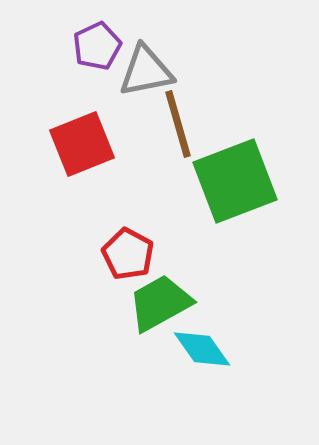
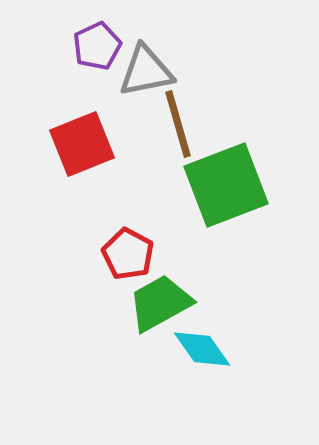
green square: moved 9 px left, 4 px down
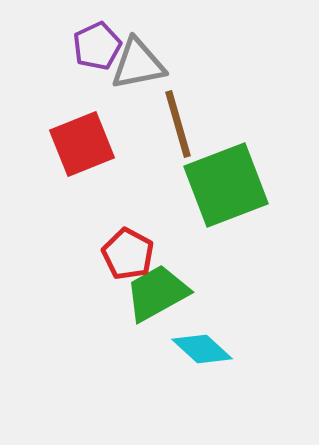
gray triangle: moved 8 px left, 7 px up
green trapezoid: moved 3 px left, 10 px up
cyan diamond: rotated 12 degrees counterclockwise
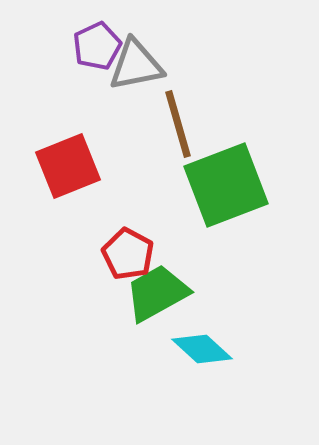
gray triangle: moved 2 px left, 1 px down
red square: moved 14 px left, 22 px down
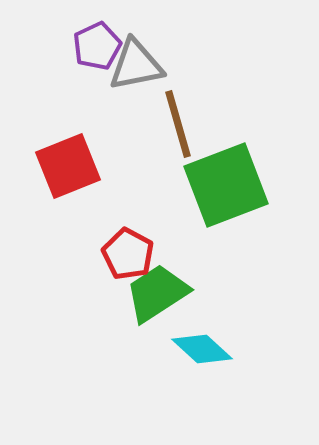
green trapezoid: rotated 4 degrees counterclockwise
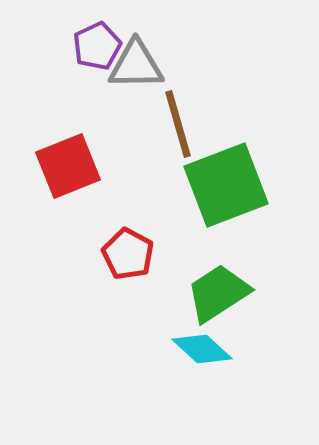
gray triangle: rotated 10 degrees clockwise
green trapezoid: moved 61 px right
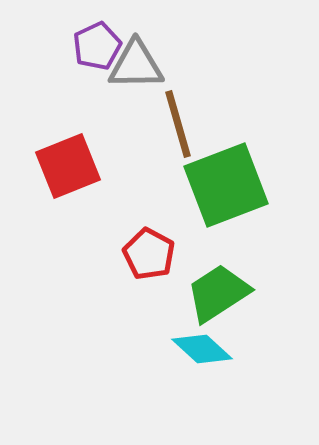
red pentagon: moved 21 px right
